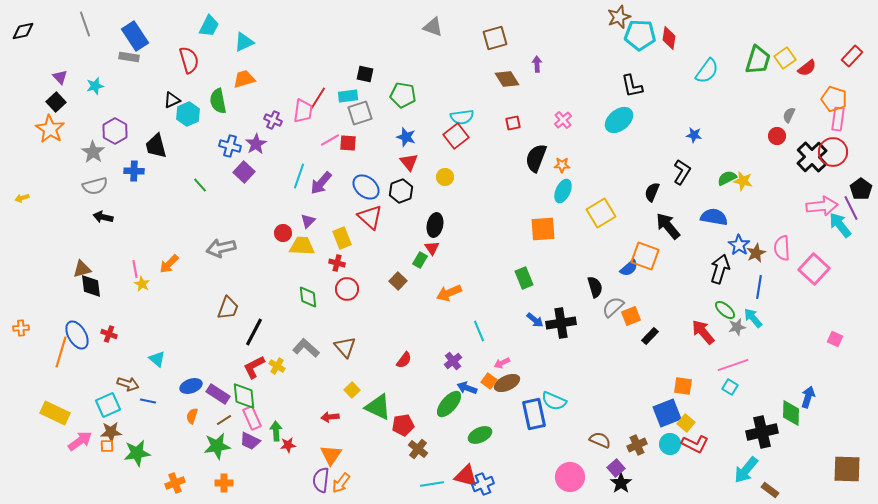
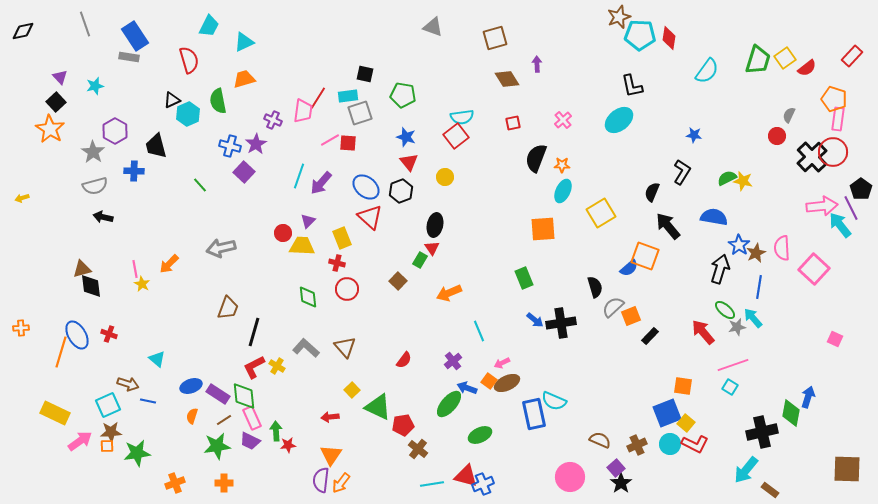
black line at (254, 332): rotated 12 degrees counterclockwise
green diamond at (791, 413): rotated 8 degrees clockwise
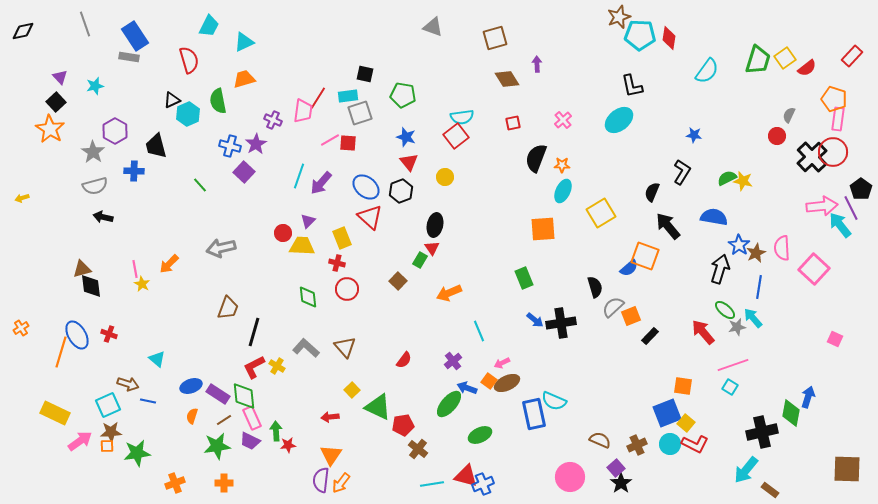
orange cross at (21, 328): rotated 28 degrees counterclockwise
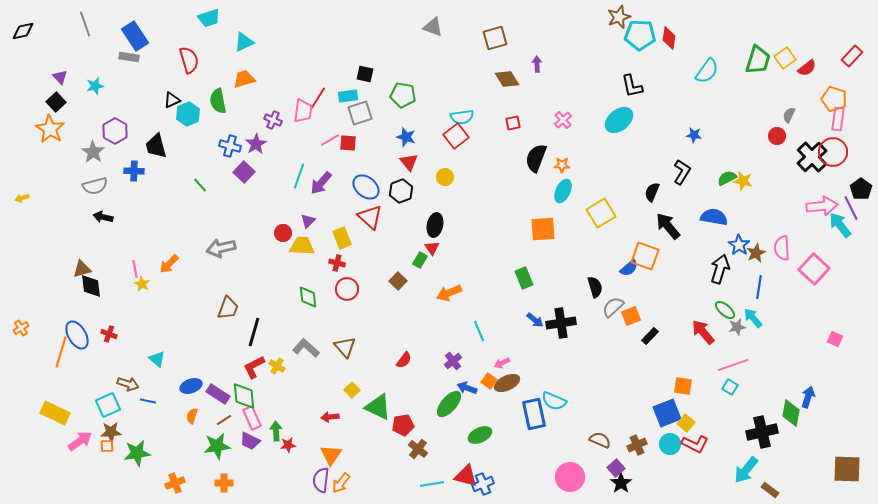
cyan trapezoid at (209, 26): moved 8 px up; rotated 45 degrees clockwise
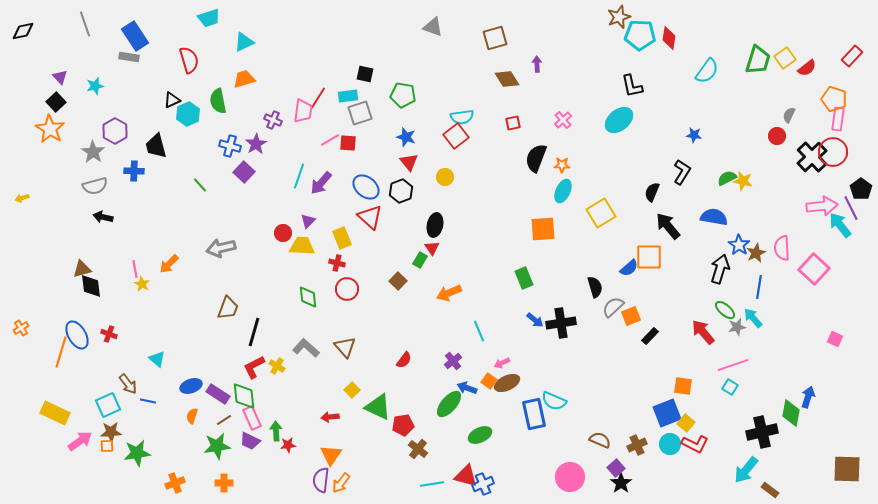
orange square at (645, 256): moved 4 px right, 1 px down; rotated 20 degrees counterclockwise
brown arrow at (128, 384): rotated 35 degrees clockwise
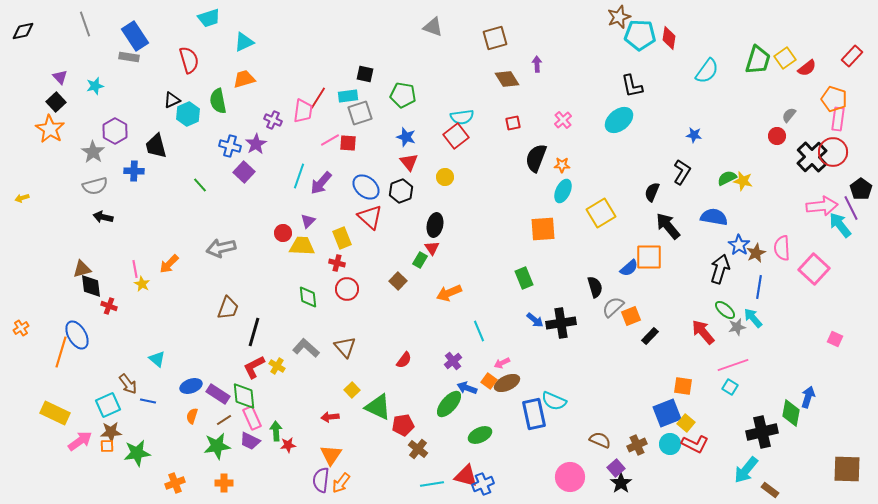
gray semicircle at (789, 115): rotated 14 degrees clockwise
red cross at (109, 334): moved 28 px up
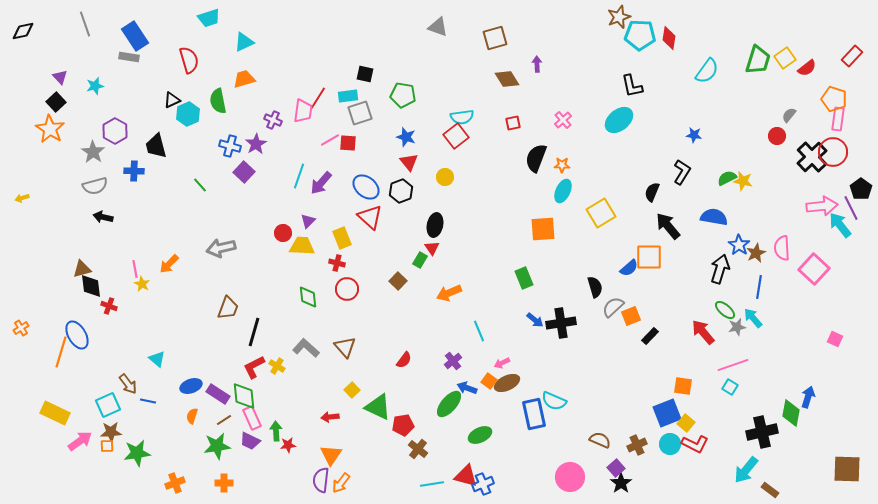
gray triangle at (433, 27): moved 5 px right
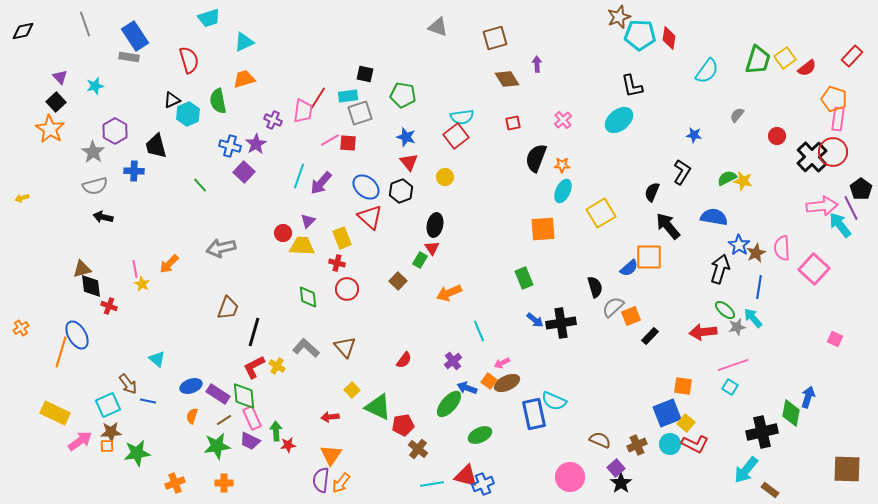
gray semicircle at (789, 115): moved 52 px left
red arrow at (703, 332): rotated 56 degrees counterclockwise
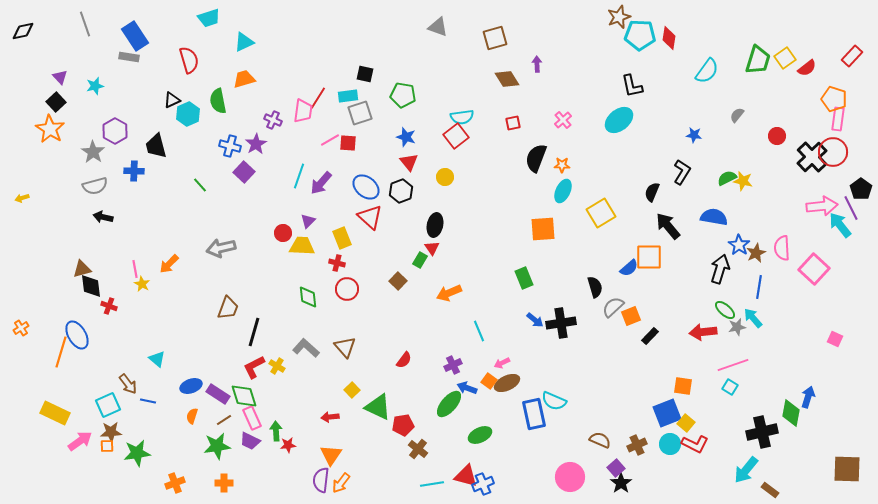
purple cross at (453, 361): moved 4 px down; rotated 12 degrees clockwise
green diamond at (244, 396): rotated 12 degrees counterclockwise
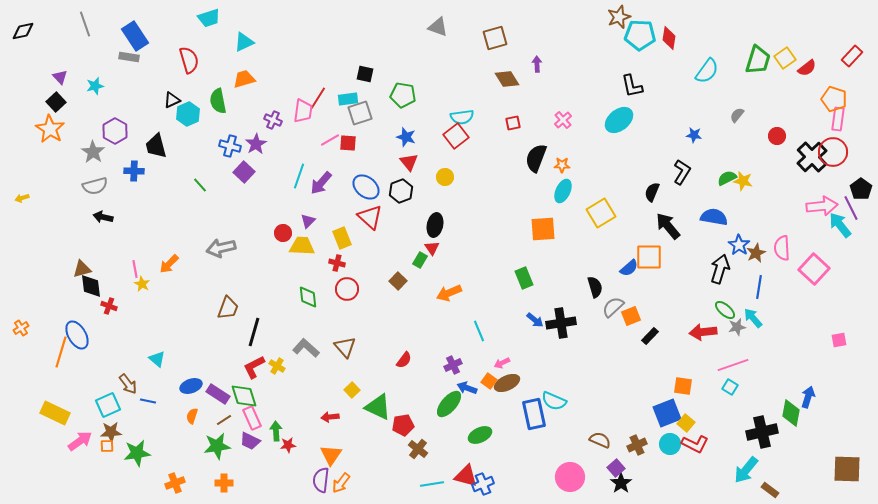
cyan rectangle at (348, 96): moved 3 px down
pink square at (835, 339): moved 4 px right, 1 px down; rotated 35 degrees counterclockwise
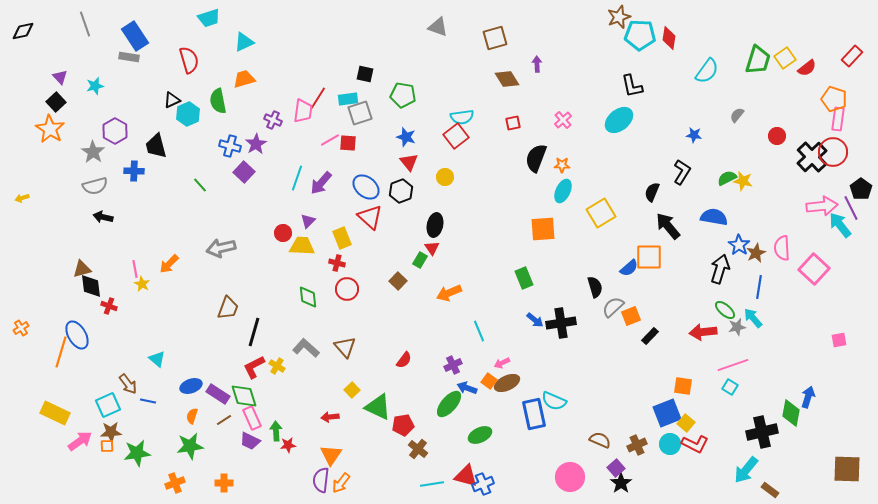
cyan line at (299, 176): moved 2 px left, 2 px down
green star at (217, 446): moved 27 px left
